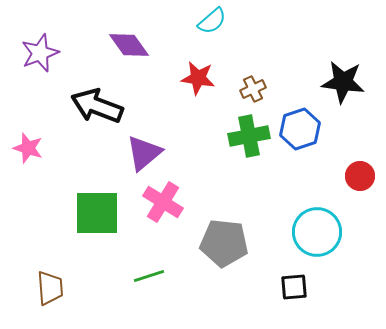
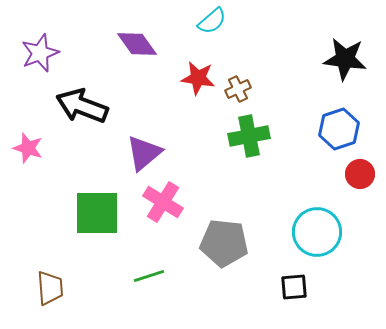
purple diamond: moved 8 px right, 1 px up
black star: moved 2 px right, 23 px up
brown cross: moved 15 px left
black arrow: moved 15 px left
blue hexagon: moved 39 px right
red circle: moved 2 px up
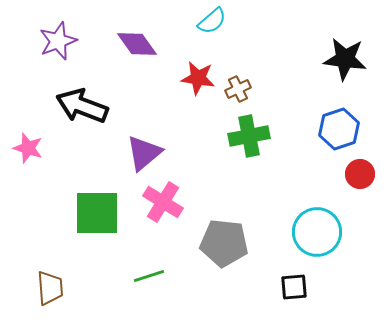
purple star: moved 18 px right, 12 px up
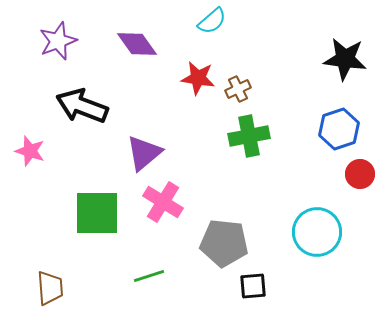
pink star: moved 2 px right, 3 px down
black square: moved 41 px left, 1 px up
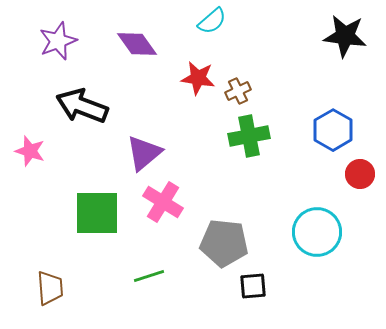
black star: moved 23 px up
brown cross: moved 2 px down
blue hexagon: moved 6 px left, 1 px down; rotated 12 degrees counterclockwise
